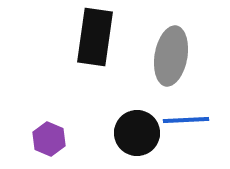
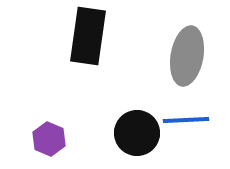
black rectangle: moved 7 px left, 1 px up
gray ellipse: moved 16 px right
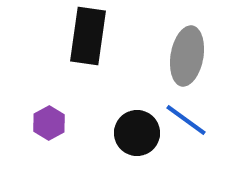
blue line: rotated 39 degrees clockwise
purple hexagon: moved 16 px up; rotated 8 degrees clockwise
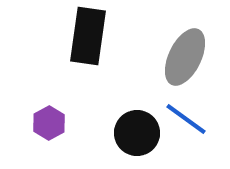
gray ellipse: moved 2 px left, 1 px down; rotated 16 degrees clockwise
blue line: moved 1 px up
